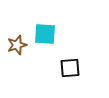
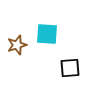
cyan square: moved 2 px right
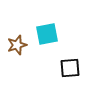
cyan square: rotated 15 degrees counterclockwise
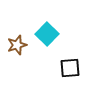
cyan square: rotated 35 degrees counterclockwise
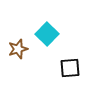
brown star: moved 1 px right, 4 px down
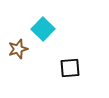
cyan square: moved 4 px left, 5 px up
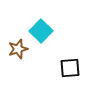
cyan square: moved 2 px left, 2 px down
